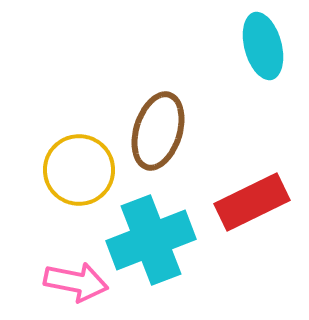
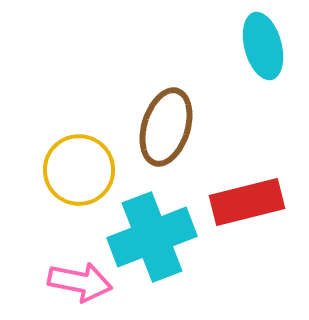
brown ellipse: moved 8 px right, 4 px up
red rectangle: moved 5 px left; rotated 12 degrees clockwise
cyan cross: moved 1 px right, 3 px up
pink arrow: moved 4 px right
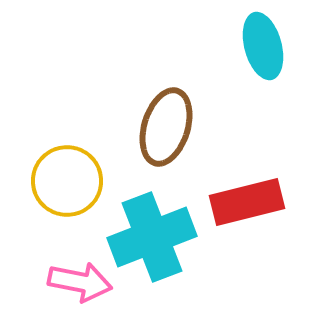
yellow circle: moved 12 px left, 11 px down
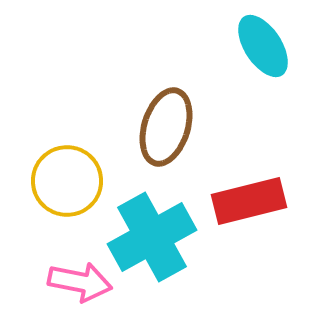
cyan ellipse: rotated 18 degrees counterclockwise
red rectangle: moved 2 px right, 1 px up
cyan cross: rotated 8 degrees counterclockwise
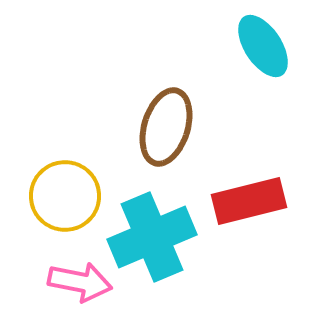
yellow circle: moved 2 px left, 15 px down
cyan cross: rotated 6 degrees clockwise
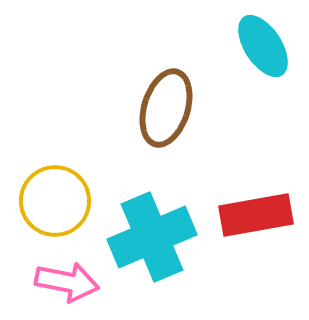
brown ellipse: moved 19 px up
yellow circle: moved 10 px left, 5 px down
red rectangle: moved 7 px right, 14 px down; rotated 4 degrees clockwise
pink arrow: moved 13 px left
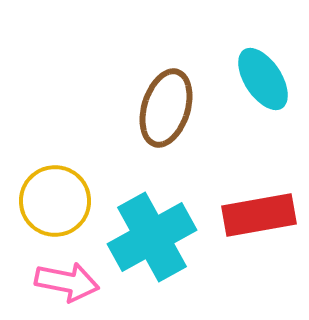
cyan ellipse: moved 33 px down
red rectangle: moved 3 px right
cyan cross: rotated 6 degrees counterclockwise
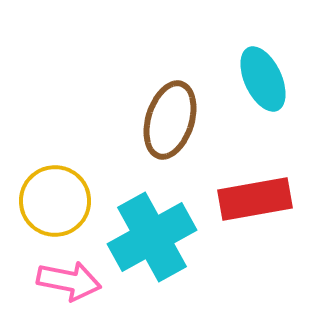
cyan ellipse: rotated 8 degrees clockwise
brown ellipse: moved 4 px right, 12 px down
red rectangle: moved 4 px left, 16 px up
pink arrow: moved 2 px right, 1 px up
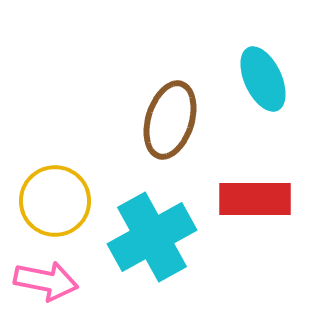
red rectangle: rotated 10 degrees clockwise
pink arrow: moved 23 px left
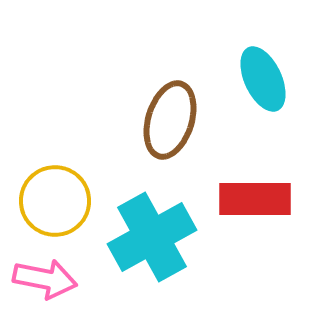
pink arrow: moved 1 px left, 2 px up
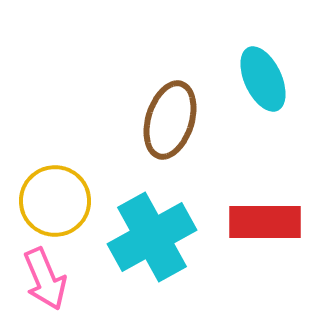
red rectangle: moved 10 px right, 23 px down
pink arrow: rotated 56 degrees clockwise
